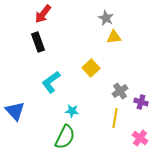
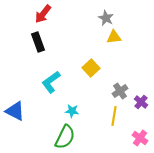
purple cross: rotated 24 degrees clockwise
blue triangle: rotated 20 degrees counterclockwise
yellow line: moved 1 px left, 2 px up
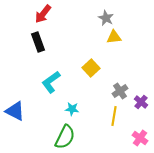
cyan star: moved 2 px up
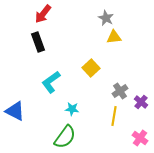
green semicircle: rotated 10 degrees clockwise
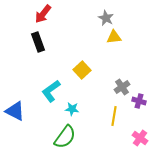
yellow square: moved 9 px left, 2 px down
cyan L-shape: moved 9 px down
gray cross: moved 2 px right, 4 px up
purple cross: moved 2 px left, 1 px up; rotated 24 degrees counterclockwise
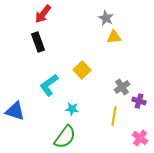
cyan L-shape: moved 2 px left, 6 px up
blue triangle: rotated 10 degrees counterclockwise
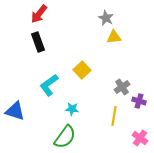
red arrow: moved 4 px left
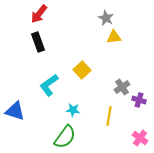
purple cross: moved 1 px up
cyan star: moved 1 px right, 1 px down
yellow line: moved 5 px left
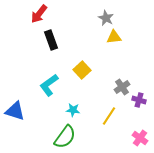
black rectangle: moved 13 px right, 2 px up
yellow line: rotated 24 degrees clockwise
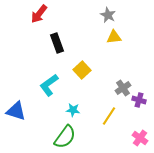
gray star: moved 2 px right, 3 px up
black rectangle: moved 6 px right, 3 px down
gray cross: moved 1 px right, 1 px down
blue triangle: moved 1 px right
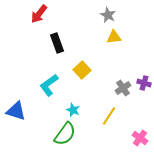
purple cross: moved 5 px right, 17 px up
cyan star: rotated 16 degrees clockwise
green semicircle: moved 3 px up
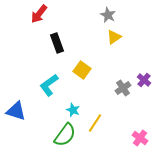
yellow triangle: rotated 28 degrees counterclockwise
yellow square: rotated 12 degrees counterclockwise
purple cross: moved 3 px up; rotated 24 degrees clockwise
yellow line: moved 14 px left, 7 px down
green semicircle: moved 1 px down
